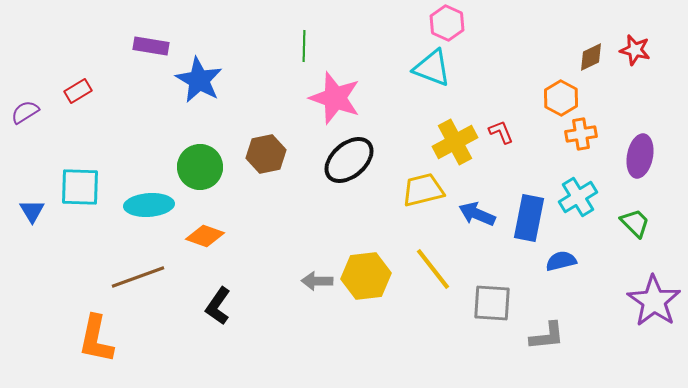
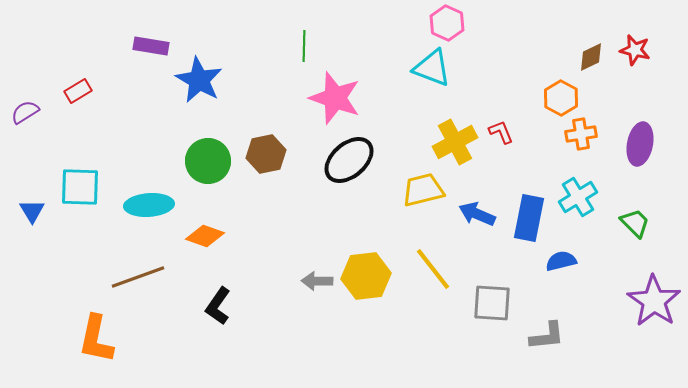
purple ellipse: moved 12 px up
green circle: moved 8 px right, 6 px up
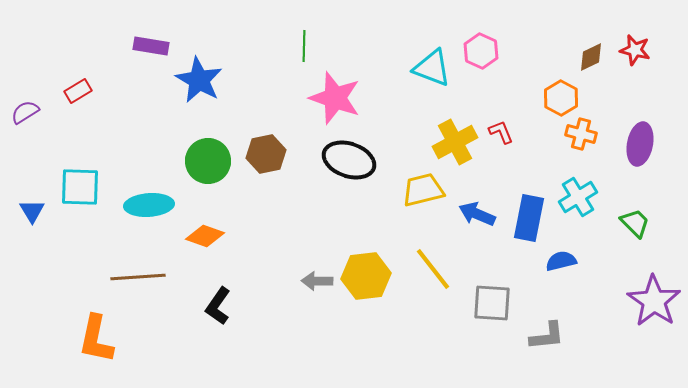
pink hexagon: moved 34 px right, 28 px down
orange cross: rotated 24 degrees clockwise
black ellipse: rotated 60 degrees clockwise
brown line: rotated 16 degrees clockwise
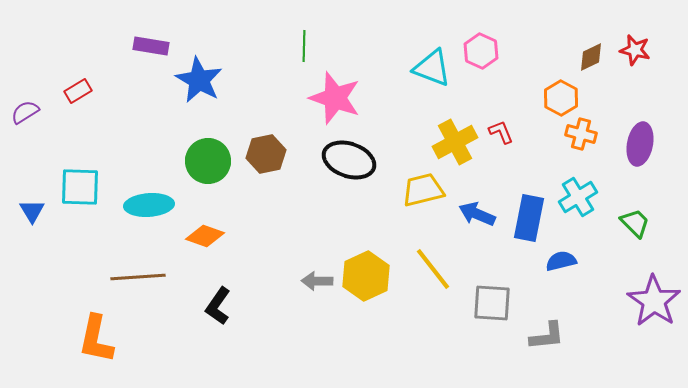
yellow hexagon: rotated 18 degrees counterclockwise
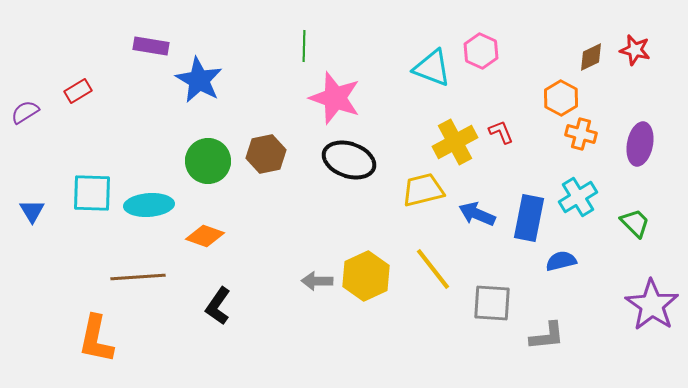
cyan square: moved 12 px right, 6 px down
purple star: moved 2 px left, 4 px down
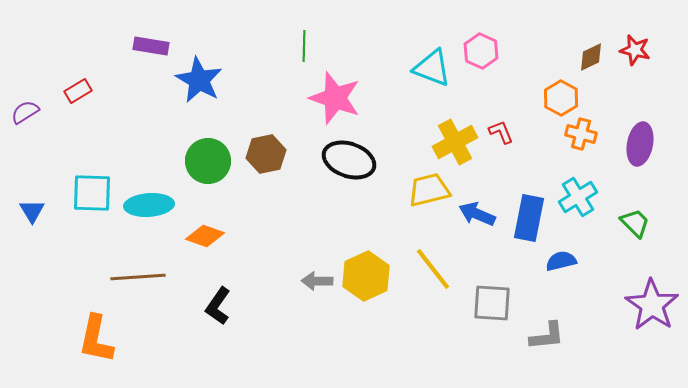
yellow trapezoid: moved 6 px right
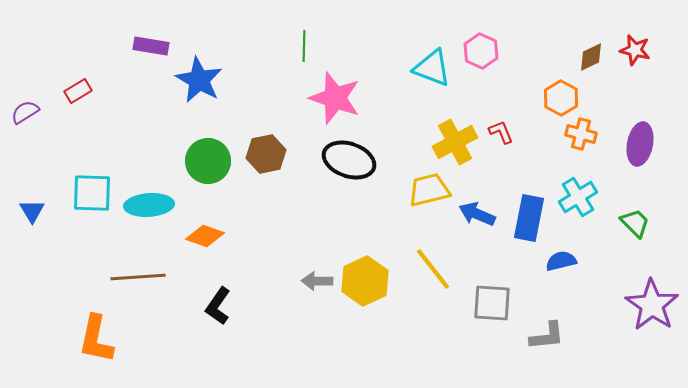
yellow hexagon: moved 1 px left, 5 px down
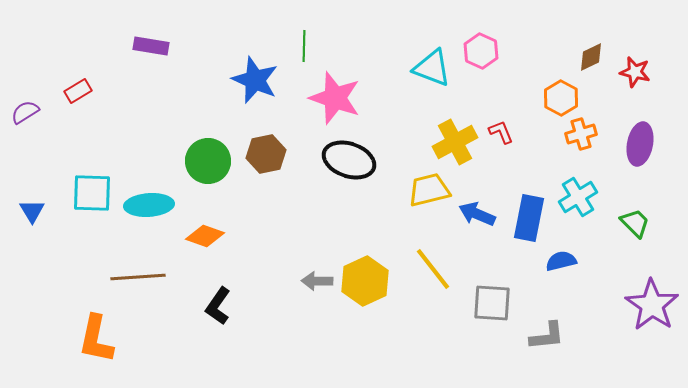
red star: moved 22 px down
blue star: moved 56 px right; rotated 6 degrees counterclockwise
orange cross: rotated 32 degrees counterclockwise
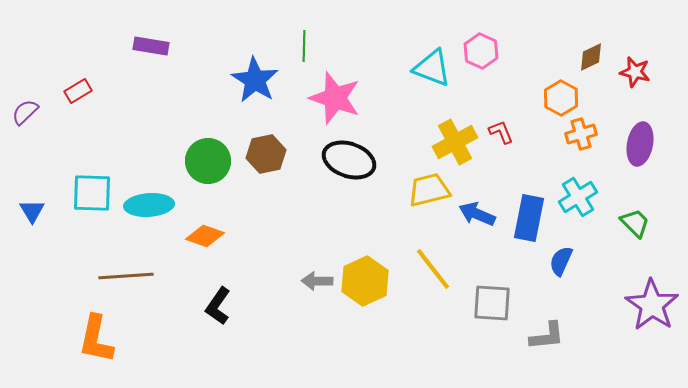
blue star: rotated 9 degrees clockwise
purple semicircle: rotated 12 degrees counterclockwise
blue semicircle: rotated 52 degrees counterclockwise
brown line: moved 12 px left, 1 px up
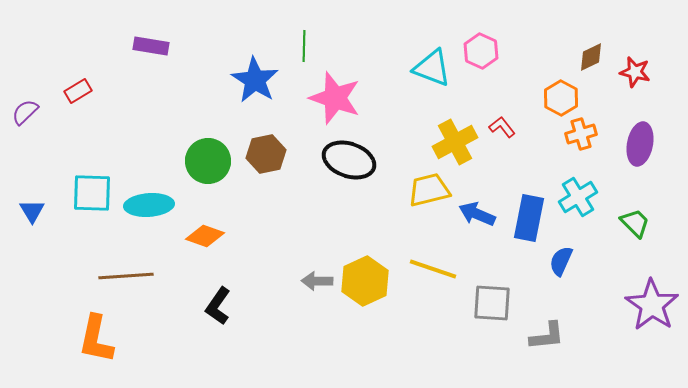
red L-shape: moved 1 px right, 5 px up; rotated 16 degrees counterclockwise
yellow line: rotated 33 degrees counterclockwise
